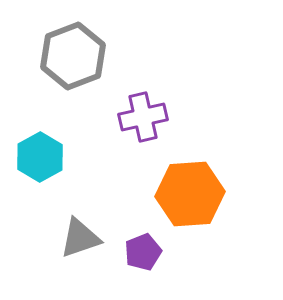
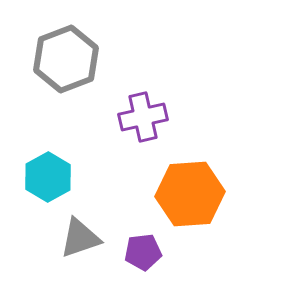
gray hexagon: moved 7 px left, 3 px down
cyan hexagon: moved 8 px right, 20 px down
purple pentagon: rotated 15 degrees clockwise
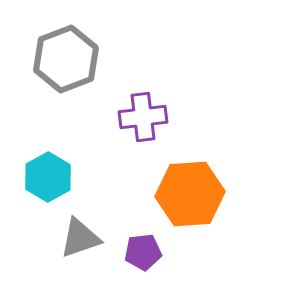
purple cross: rotated 6 degrees clockwise
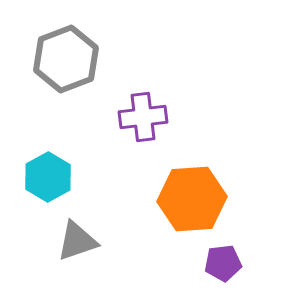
orange hexagon: moved 2 px right, 5 px down
gray triangle: moved 3 px left, 3 px down
purple pentagon: moved 80 px right, 11 px down
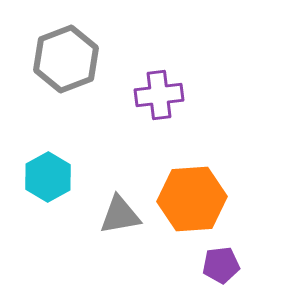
purple cross: moved 16 px right, 22 px up
gray triangle: moved 43 px right, 26 px up; rotated 9 degrees clockwise
purple pentagon: moved 2 px left, 2 px down
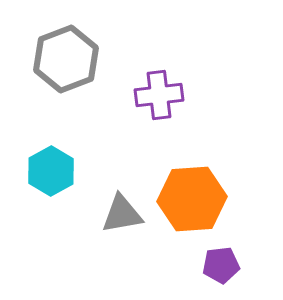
cyan hexagon: moved 3 px right, 6 px up
gray triangle: moved 2 px right, 1 px up
